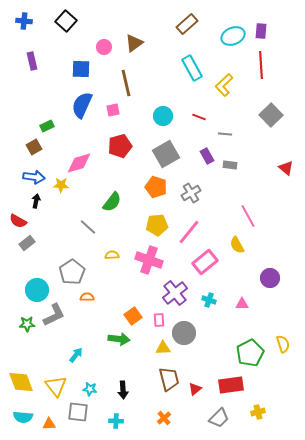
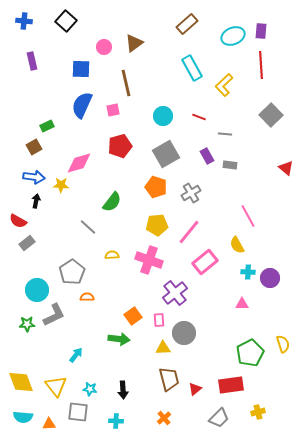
cyan cross at (209, 300): moved 39 px right, 28 px up; rotated 16 degrees counterclockwise
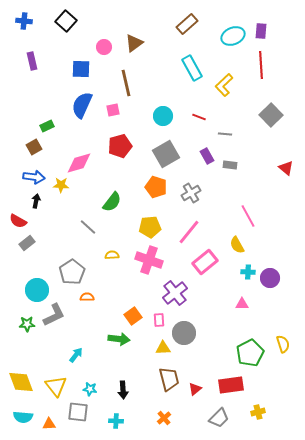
yellow pentagon at (157, 225): moved 7 px left, 2 px down
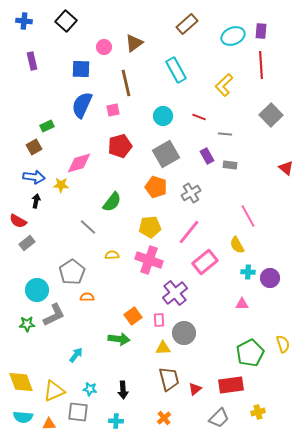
cyan rectangle at (192, 68): moved 16 px left, 2 px down
yellow triangle at (56, 386): moved 2 px left, 5 px down; rotated 45 degrees clockwise
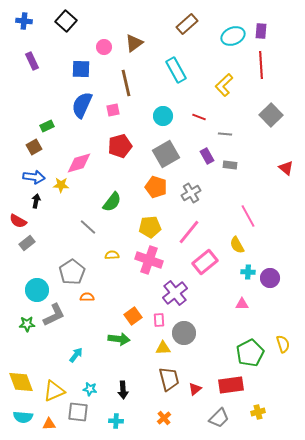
purple rectangle at (32, 61): rotated 12 degrees counterclockwise
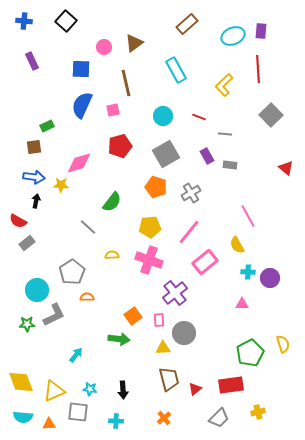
red line at (261, 65): moved 3 px left, 4 px down
brown square at (34, 147): rotated 21 degrees clockwise
